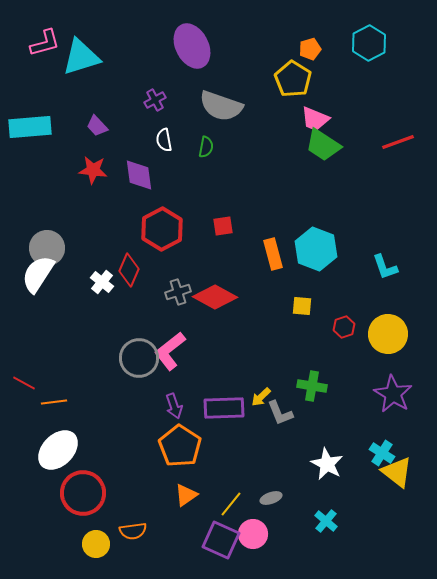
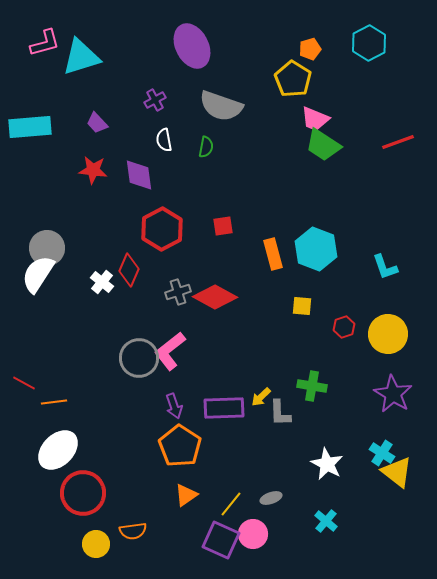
purple trapezoid at (97, 126): moved 3 px up
gray L-shape at (280, 413): rotated 20 degrees clockwise
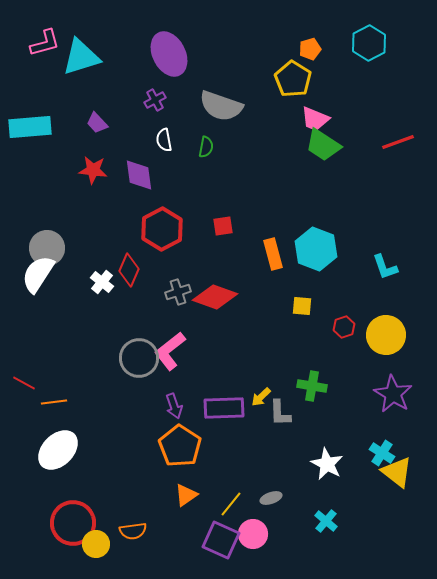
purple ellipse at (192, 46): moved 23 px left, 8 px down
red diamond at (215, 297): rotated 9 degrees counterclockwise
yellow circle at (388, 334): moved 2 px left, 1 px down
red circle at (83, 493): moved 10 px left, 30 px down
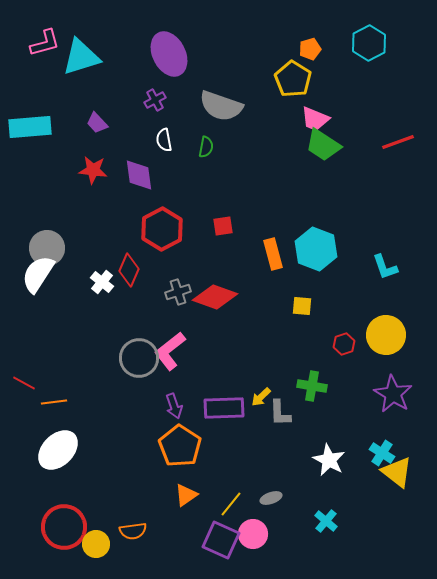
red hexagon at (344, 327): moved 17 px down
white star at (327, 464): moved 2 px right, 4 px up
red circle at (73, 523): moved 9 px left, 4 px down
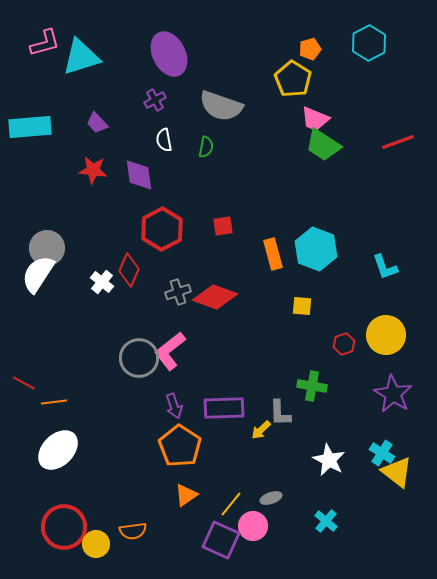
yellow arrow at (261, 397): moved 33 px down
pink circle at (253, 534): moved 8 px up
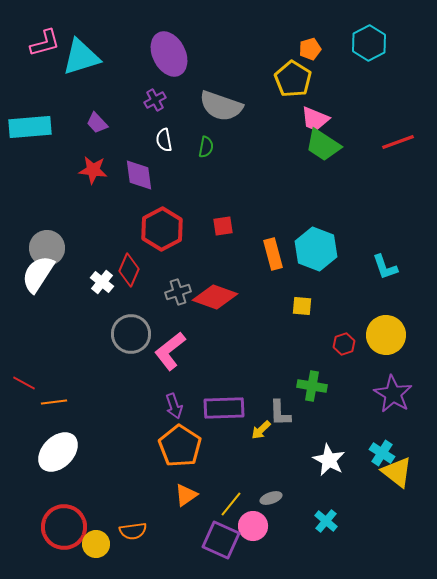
gray circle at (139, 358): moved 8 px left, 24 px up
white ellipse at (58, 450): moved 2 px down
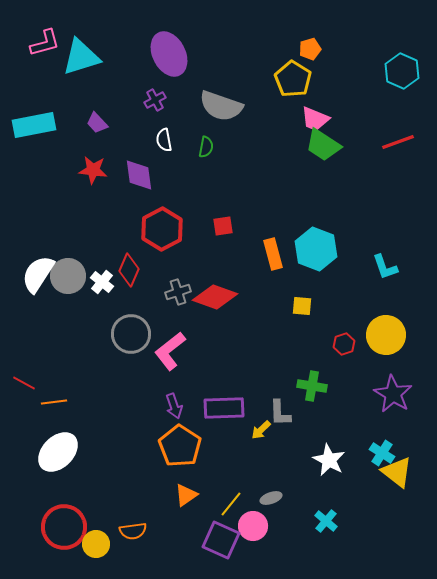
cyan hexagon at (369, 43): moved 33 px right, 28 px down; rotated 8 degrees counterclockwise
cyan rectangle at (30, 127): moved 4 px right, 2 px up; rotated 6 degrees counterclockwise
gray circle at (47, 248): moved 21 px right, 28 px down
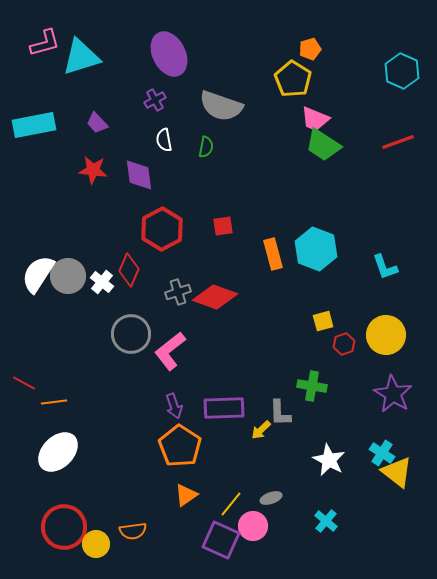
yellow square at (302, 306): moved 21 px right, 15 px down; rotated 20 degrees counterclockwise
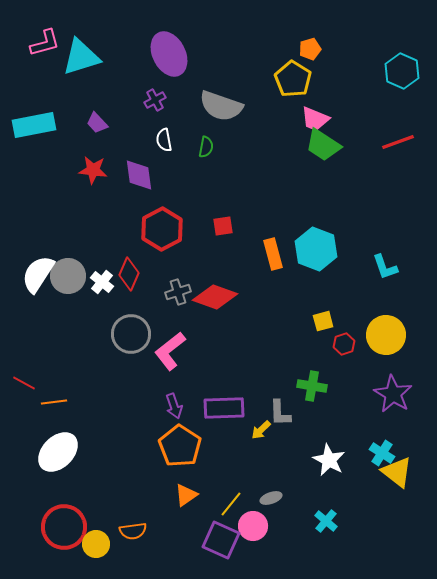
red diamond at (129, 270): moved 4 px down
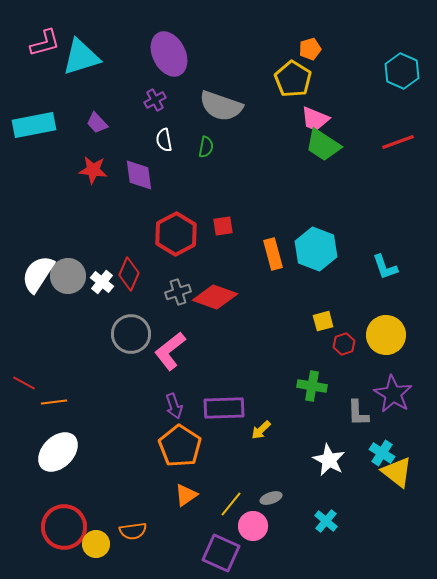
red hexagon at (162, 229): moved 14 px right, 5 px down
gray L-shape at (280, 413): moved 78 px right
purple square at (221, 540): moved 13 px down
